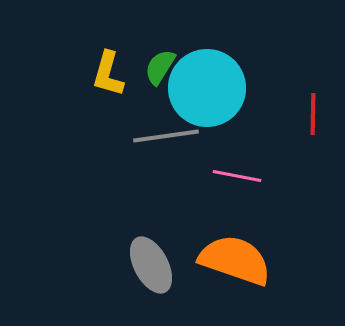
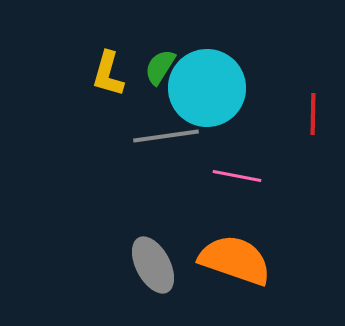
gray ellipse: moved 2 px right
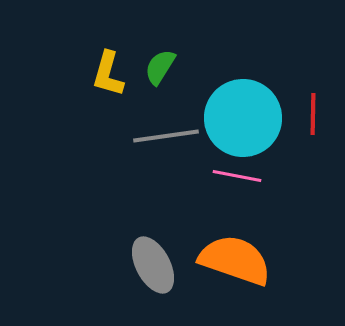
cyan circle: moved 36 px right, 30 px down
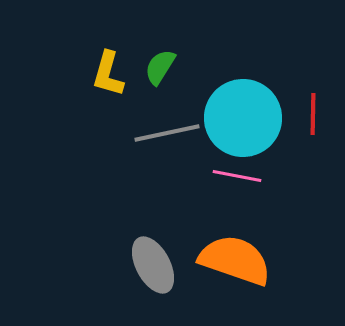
gray line: moved 1 px right, 3 px up; rotated 4 degrees counterclockwise
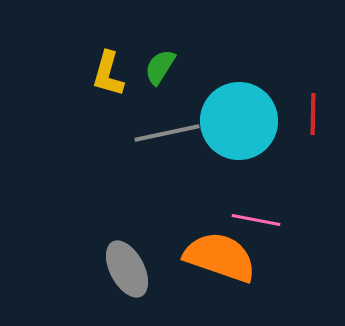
cyan circle: moved 4 px left, 3 px down
pink line: moved 19 px right, 44 px down
orange semicircle: moved 15 px left, 3 px up
gray ellipse: moved 26 px left, 4 px down
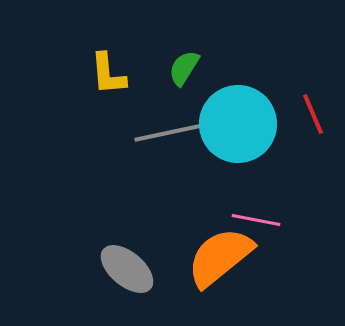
green semicircle: moved 24 px right, 1 px down
yellow L-shape: rotated 21 degrees counterclockwise
red line: rotated 24 degrees counterclockwise
cyan circle: moved 1 px left, 3 px down
orange semicircle: rotated 58 degrees counterclockwise
gray ellipse: rotated 22 degrees counterclockwise
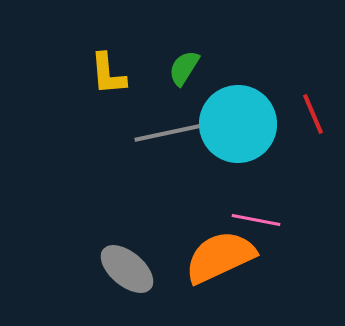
orange semicircle: rotated 14 degrees clockwise
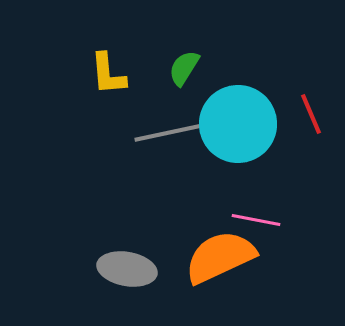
red line: moved 2 px left
gray ellipse: rotated 30 degrees counterclockwise
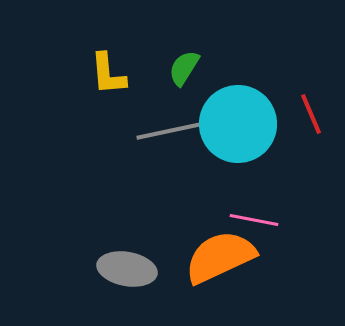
gray line: moved 2 px right, 2 px up
pink line: moved 2 px left
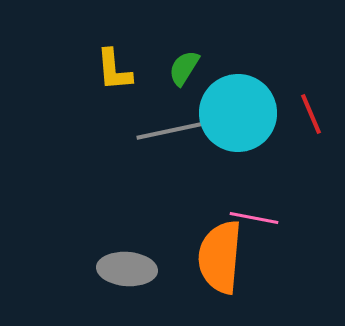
yellow L-shape: moved 6 px right, 4 px up
cyan circle: moved 11 px up
pink line: moved 2 px up
orange semicircle: rotated 60 degrees counterclockwise
gray ellipse: rotated 6 degrees counterclockwise
